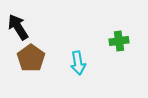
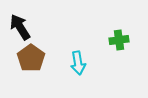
black arrow: moved 2 px right
green cross: moved 1 px up
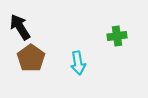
green cross: moved 2 px left, 4 px up
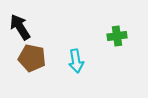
brown pentagon: moved 1 px right; rotated 24 degrees counterclockwise
cyan arrow: moved 2 px left, 2 px up
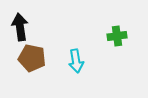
black arrow: rotated 24 degrees clockwise
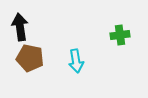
green cross: moved 3 px right, 1 px up
brown pentagon: moved 2 px left
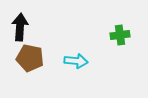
black arrow: rotated 12 degrees clockwise
cyan arrow: rotated 75 degrees counterclockwise
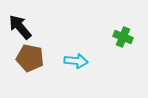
black arrow: rotated 44 degrees counterclockwise
green cross: moved 3 px right, 2 px down; rotated 30 degrees clockwise
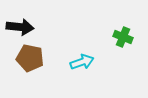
black arrow: rotated 136 degrees clockwise
cyan arrow: moved 6 px right, 1 px down; rotated 25 degrees counterclockwise
